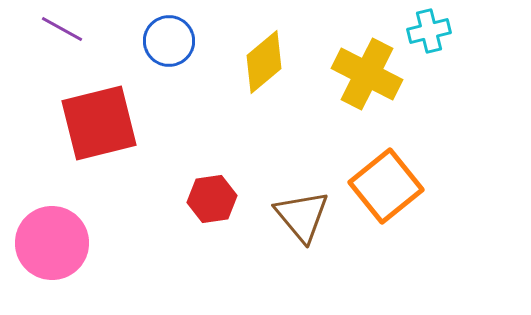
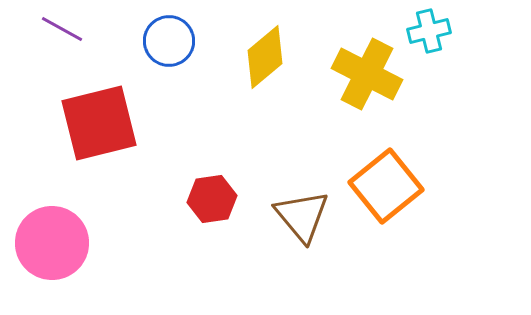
yellow diamond: moved 1 px right, 5 px up
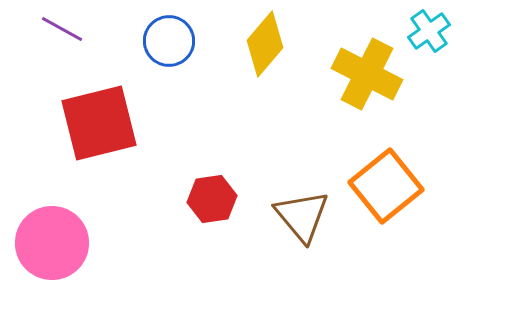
cyan cross: rotated 21 degrees counterclockwise
yellow diamond: moved 13 px up; rotated 10 degrees counterclockwise
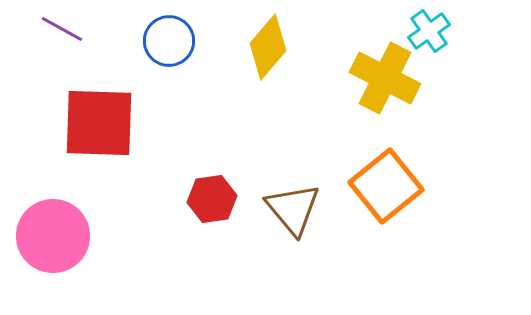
yellow diamond: moved 3 px right, 3 px down
yellow cross: moved 18 px right, 4 px down
red square: rotated 16 degrees clockwise
brown triangle: moved 9 px left, 7 px up
pink circle: moved 1 px right, 7 px up
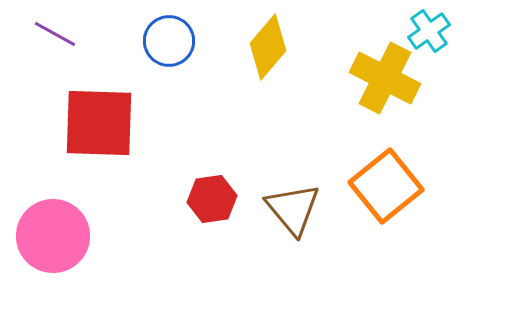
purple line: moved 7 px left, 5 px down
